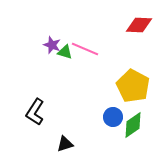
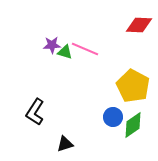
purple star: rotated 24 degrees counterclockwise
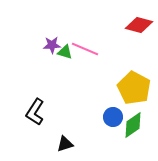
red diamond: rotated 12 degrees clockwise
yellow pentagon: moved 1 px right, 2 px down
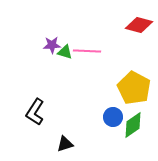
pink line: moved 2 px right, 2 px down; rotated 20 degrees counterclockwise
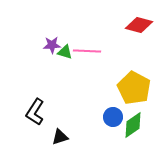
black triangle: moved 5 px left, 7 px up
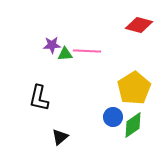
green triangle: moved 2 px down; rotated 21 degrees counterclockwise
yellow pentagon: rotated 12 degrees clockwise
black L-shape: moved 4 px right, 14 px up; rotated 20 degrees counterclockwise
black triangle: rotated 24 degrees counterclockwise
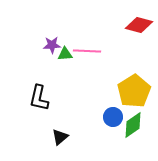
yellow pentagon: moved 3 px down
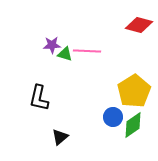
green triangle: rotated 21 degrees clockwise
